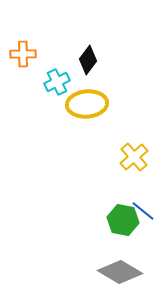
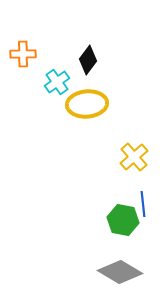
cyan cross: rotated 10 degrees counterclockwise
blue line: moved 7 px up; rotated 45 degrees clockwise
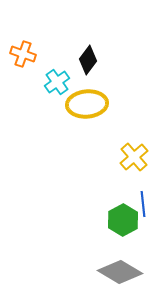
orange cross: rotated 20 degrees clockwise
green hexagon: rotated 20 degrees clockwise
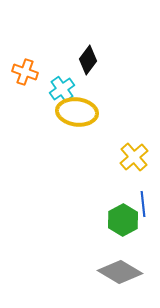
orange cross: moved 2 px right, 18 px down
cyan cross: moved 5 px right, 7 px down
yellow ellipse: moved 10 px left, 8 px down; rotated 12 degrees clockwise
